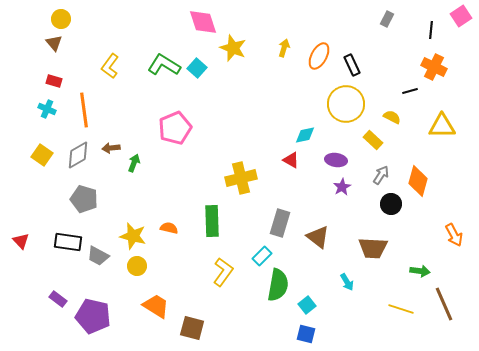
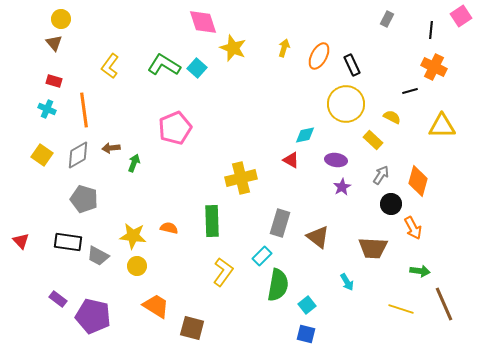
orange arrow at (454, 235): moved 41 px left, 7 px up
yellow star at (133, 236): rotated 8 degrees counterclockwise
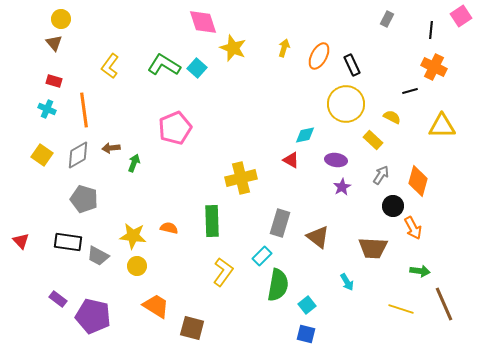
black circle at (391, 204): moved 2 px right, 2 px down
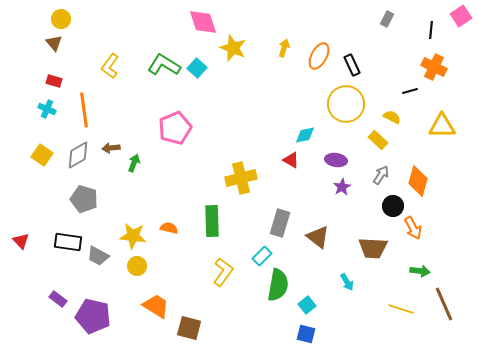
yellow rectangle at (373, 140): moved 5 px right
brown square at (192, 328): moved 3 px left
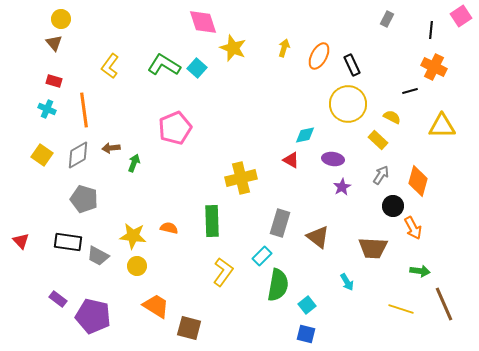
yellow circle at (346, 104): moved 2 px right
purple ellipse at (336, 160): moved 3 px left, 1 px up
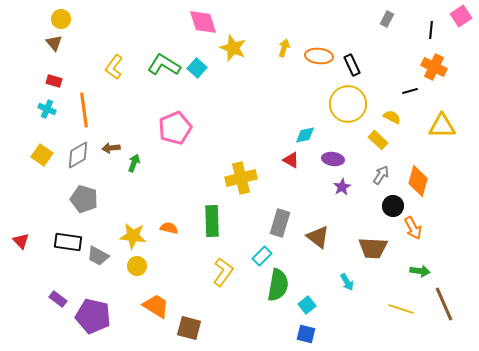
orange ellipse at (319, 56): rotated 68 degrees clockwise
yellow L-shape at (110, 66): moved 4 px right, 1 px down
